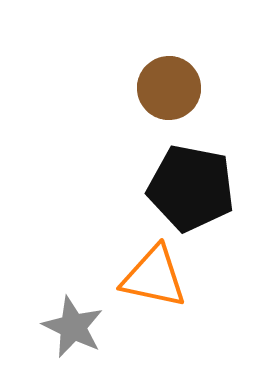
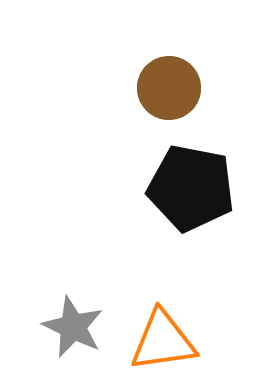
orange triangle: moved 9 px right, 64 px down; rotated 20 degrees counterclockwise
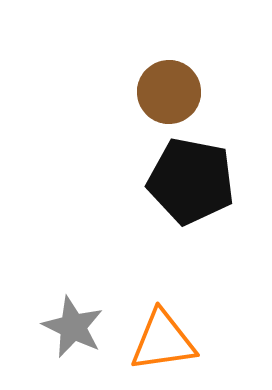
brown circle: moved 4 px down
black pentagon: moved 7 px up
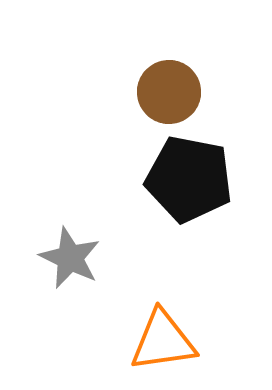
black pentagon: moved 2 px left, 2 px up
gray star: moved 3 px left, 69 px up
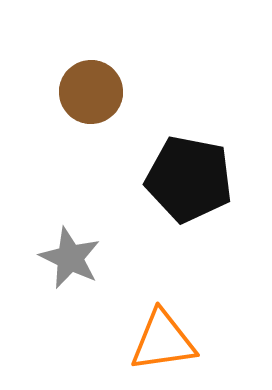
brown circle: moved 78 px left
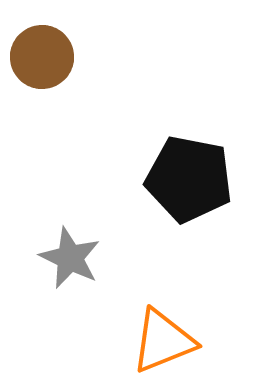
brown circle: moved 49 px left, 35 px up
orange triangle: rotated 14 degrees counterclockwise
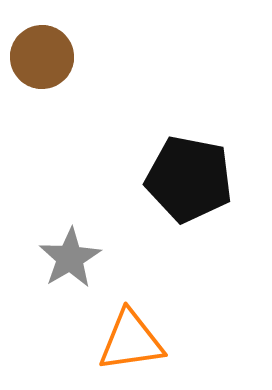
gray star: rotated 16 degrees clockwise
orange triangle: moved 32 px left; rotated 14 degrees clockwise
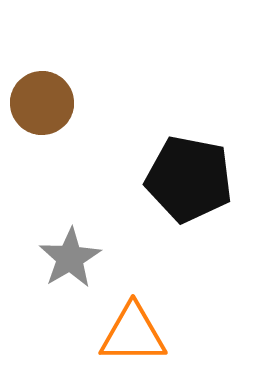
brown circle: moved 46 px down
orange triangle: moved 2 px right, 7 px up; rotated 8 degrees clockwise
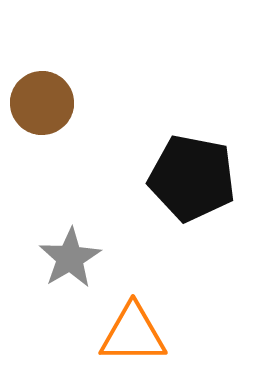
black pentagon: moved 3 px right, 1 px up
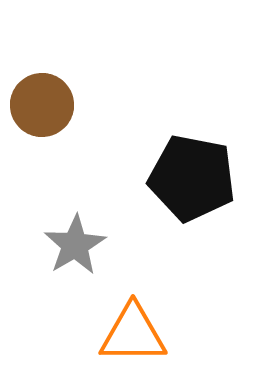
brown circle: moved 2 px down
gray star: moved 5 px right, 13 px up
